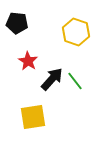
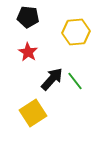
black pentagon: moved 11 px right, 6 px up
yellow hexagon: rotated 24 degrees counterclockwise
red star: moved 9 px up
yellow square: moved 4 px up; rotated 24 degrees counterclockwise
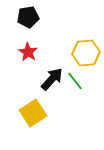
black pentagon: rotated 15 degrees counterclockwise
yellow hexagon: moved 10 px right, 21 px down
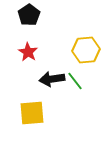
black pentagon: moved 1 px right, 2 px up; rotated 25 degrees counterclockwise
yellow hexagon: moved 3 px up
black arrow: rotated 140 degrees counterclockwise
yellow square: moved 1 px left; rotated 28 degrees clockwise
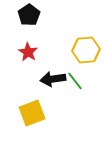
black arrow: moved 1 px right
yellow square: rotated 16 degrees counterclockwise
